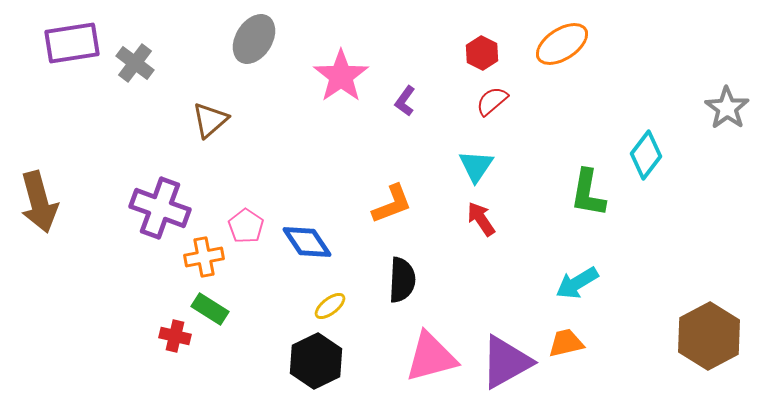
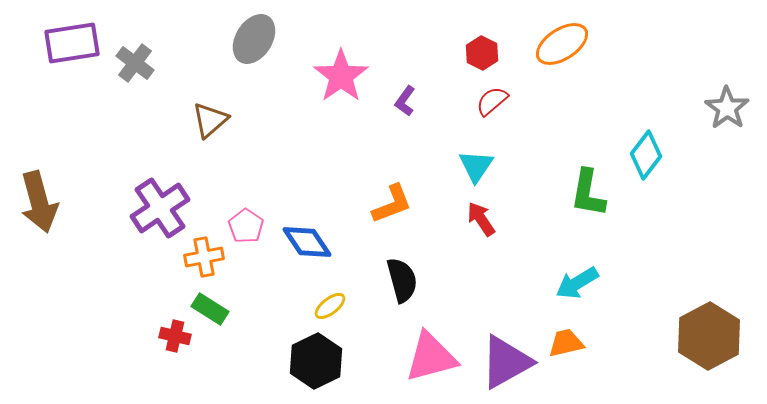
purple cross: rotated 36 degrees clockwise
black semicircle: rotated 18 degrees counterclockwise
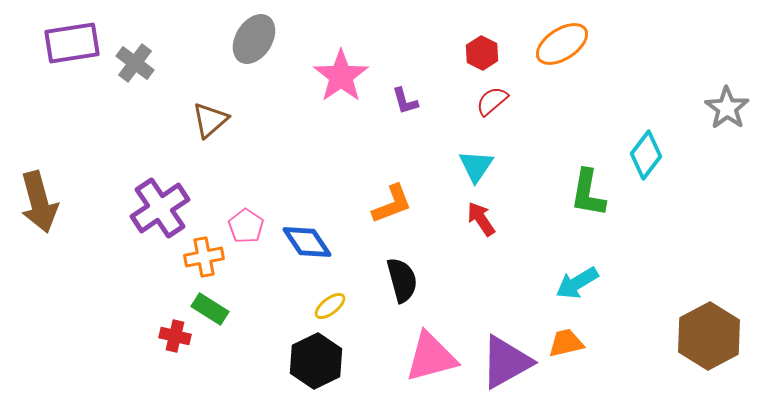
purple L-shape: rotated 52 degrees counterclockwise
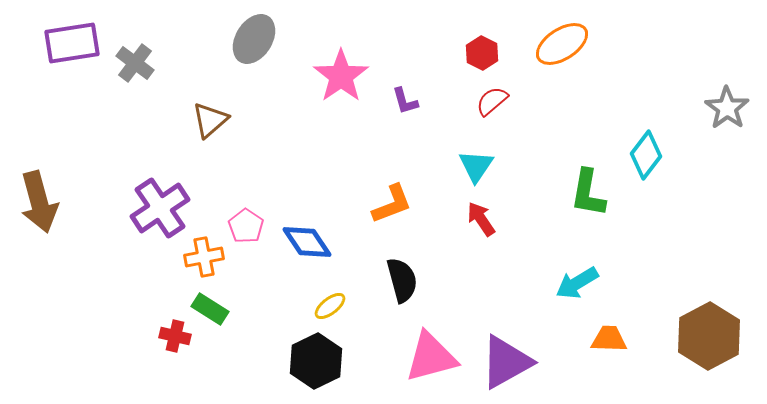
orange trapezoid: moved 43 px right, 4 px up; rotated 15 degrees clockwise
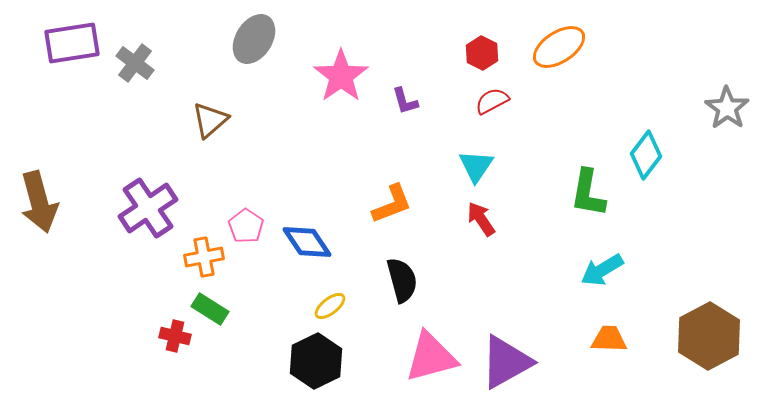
orange ellipse: moved 3 px left, 3 px down
red semicircle: rotated 12 degrees clockwise
purple cross: moved 12 px left
cyan arrow: moved 25 px right, 13 px up
